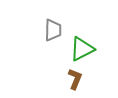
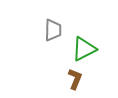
green triangle: moved 2 px right
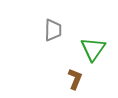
green triangle: moved 9 px right; rotated 28 degrees counterclockwise
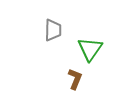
green triangle: moved 3 px left
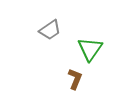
gray trapezoid: moved 3 px left; rotated 55 degrees clockwise
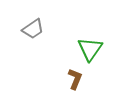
gray trapezoid: moved 17 px left, 1 px up
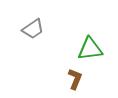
green triangle: rotated 48 degrees clockwise
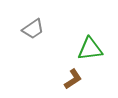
brown L-shape: moved 2 px left; rotated 35 degrees clockwise
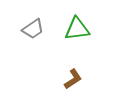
green triangle: moved 13 px left, 20 px up
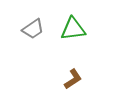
green triangle: moved 4 px left
